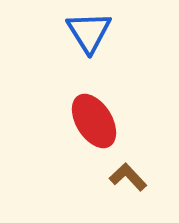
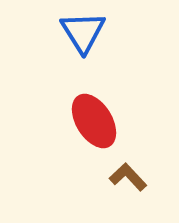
blue triangle: moved 6 px left
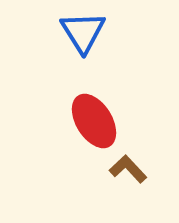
brown L-shape: moved 8 px up
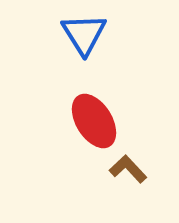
blue triangle: moved 1 px right, 2 px down
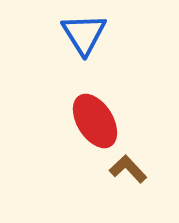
red ellipse: moved 1 px right
